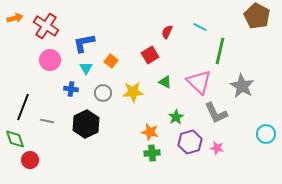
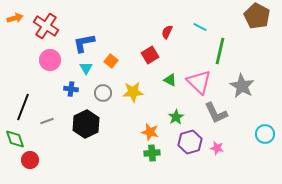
green triangle: moved 5 px right, 2 px up
gray line: rotated 32 degrees counterclockwise
cyan circle: moved 1 px left
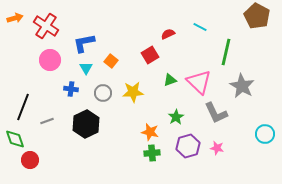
red semicircle: moved 1 px right, 2 px down; rotated 40 degrees clockwise
green line: moved 6 px right, 1 px down
green triangle: rotated 48 degrees counterclockwise
purple hexagon: moved 2 px left, 4 px down
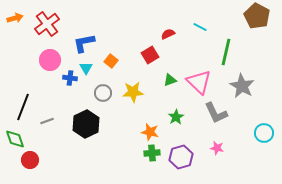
red cross: moved 1 px right, 2 px up; rotated 20 degrees clockwise
blue cross: moved 1 px left, 11 px up
cyan circle: moved 1 px left, 1 px up
purple hexagon: moved 7 px left, 11 px down
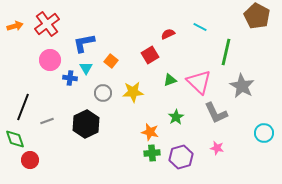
orange arrow: moved 8 px down
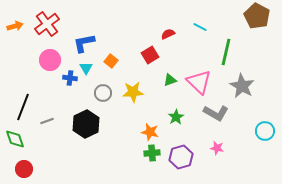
gray L-shape: rotated 35 degrees counterclockwise
cyan circle: moved 1 px right, 2 px up
red circle: moved 6 px left, 9 px down
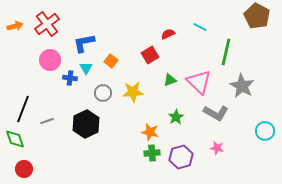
black line: moved 2 px down
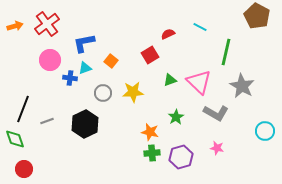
cyan triangle: moved 1 px left; rotated 40 degrees clockwise
black hexagon: moved 1 px left
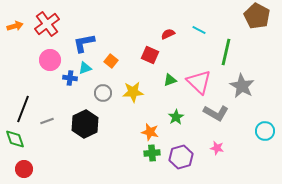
cyan line: moved 1 px left, 3 px down
red square: rotated 36 degrees counterclockwise
